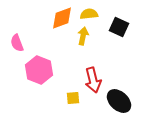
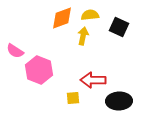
yellow semicircle: moved 1 px right, 1 px down
pink semicircle: moved 2 px left, 8 px down; rotated 36 degrees counterclockwise
red arrow: rotated 105 degrees clockwise
black ellipse: rotated 45 degrees counterclockwise
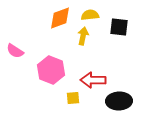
orange diamond: moved 2 px left
black square: rotated 18 degrees counterclockwise
pink hexagon: moved 12 px right
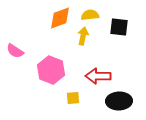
red arrow: moved 5 px right, 4 px up
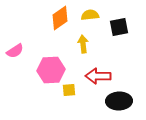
orange diamond: rotated 15 degrees counterclockwise
black square: rotated 18 degrees counterclockwise
yellow arrow: moved 8 px down; rotated 18 degrees counterclockwise
pink semicircle: rotated 66 degrees counterclockwise
pink hexagon: rotated 24 degrees counterclockwise
yellow square: moved 4 px left, 8 px up
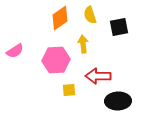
yellow semicircle: rotated 102 degrees counterclockwise
pink hexagon: moved 5 px right, 10 px up
black ellipse: moved 1 px left
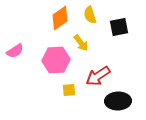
yellow arrow: moved 2 px left, 1 px up; rotated 150 degrees clockwise
red arrow: rotated 35 degrees counterclockwise
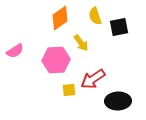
yellow semicircle: moved 5 px right, 1 px down
red arrow: moved 5 px left, 3 px down
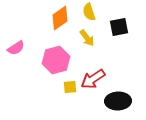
yellow semicircle: moved 6 px left, 4 px up
yellow arrow: moved 6 px right, 5 px up
pink semicircle: moved 1 px right, 3 px up
pink hexagon: rotated 12 degrees counterclockwise
yellow square: moved 1 px right, 3 px up
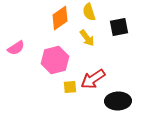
pink hexagon: moved 1 px left
